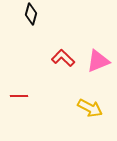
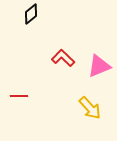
black diamond: rotated 35 degrees clockwise
pink triangle: moved 1 px right, 5 px down
yellow arrow: rotated 20 degrees clockwise
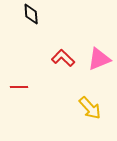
black diamond: rotated 55 degrees counterclockwise
pink triangle: moved 7 px up
red line: moved 9 px up
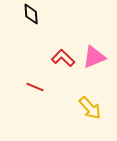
pink triangle: moved 5 px left, 2 px up
red line: moved 16 px right; rotated 24 degrees clockwise
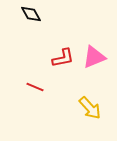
black diamond: rotated 25 degrees counterclockwise
red L-shape: rotated 125 degrees clockwise
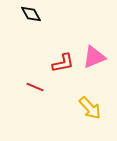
red L-shape: moved 5 px down
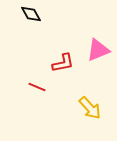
pink triangle: moved 4 px right, 7 px up
red line: moved 2 px right
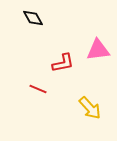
black diamond: moved 2 px right, 4 px down
pink triangle: rotated 15 degrees clockwise
red line: moved 1 px right, 2 px down
